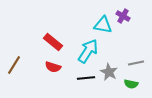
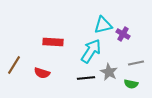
purple cross: moved 18 px down
cyan triangle: rotated 24 degrees counterclockwise
red rectangle: rotated 36 degrees counterclockwise
cyan arrow: moved 3 px right
red semicircle: moved 11 px left, 6 px down
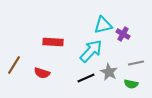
cyan arrow: rotated 10 degrees clockwise
black line: rotated 18 degrees counterclockwise
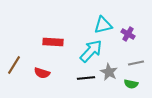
purple cross: moved 5 px right
black line: rotated 18 degrees clockwise
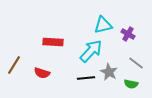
gray line: rotated 49 degrees clockwise
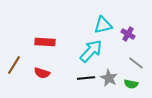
red rectangle: moved 8 px left
gray star: moved 6 px down
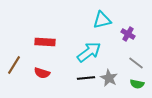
cyan triangle: moved 1 px left, 5 px up
cyan arrow: moved 2 px left, 1 px down; rotated 10 degrees clockwise
green semicircle: moved 6 px right
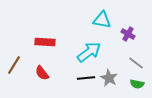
cyan triangle: rotated 24 degrees clockwise
red semicircle: rotated 35 degrees clockwise
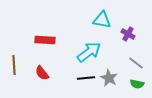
red rectangle: moved 2 px up
brown line: rotated 36 degrees counterclockwise
